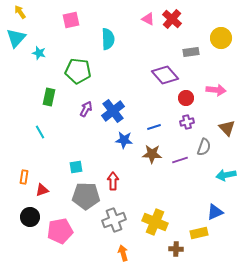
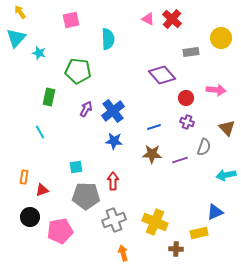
purple diamond: moved 3 px left
purple cross: rotated 32 degrees clockwise
blue star: moved 10 px left, 1 px down
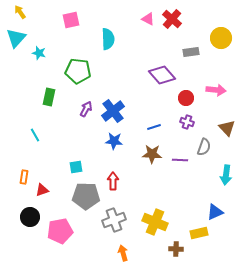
cyan line: moved 5 px left, 3 px down
purple line: rotated 21 degrees clockwise
cyan arrow: rotated 72 degrees counterclockwise
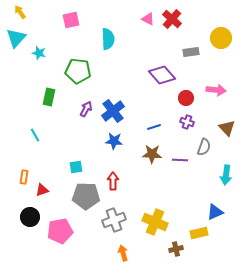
brown cross: rotated 16 degrees counterclockwise
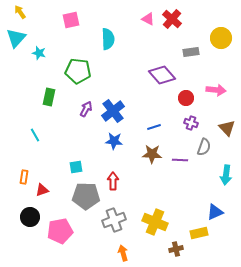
purple cross: moved 4 px right, 1 px down
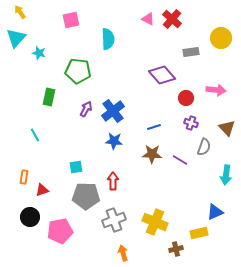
purple line: rotated 28 degrees clockwise
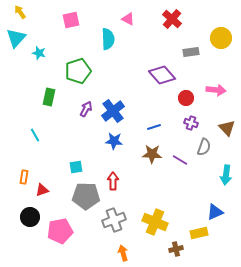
pink triangle: moved 20 px left
green pentagon: rotated 25 degrees counterclockwise
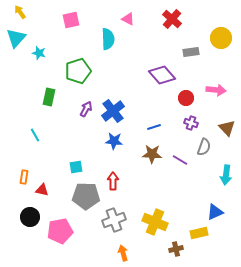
red triangle: rotated 32 degrees clockwise
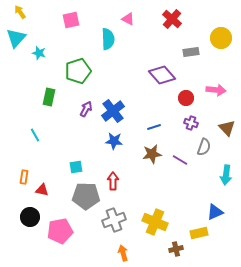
brown star: rotated 12 degrees counterclockwise
